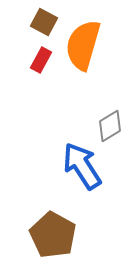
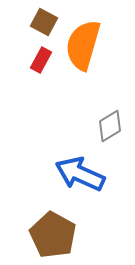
blue arrow: moved 2 px left, 8 px down; rotated 33 degrees counterclockwise
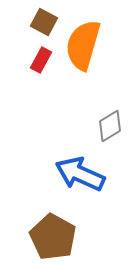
brown pentagon: moved 2 px down
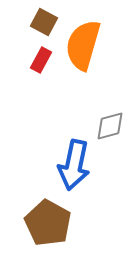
gray diamond: rotated 16 degrees clockwise
blue arrow: moved 6 px left, 9 px up; rotated 102 degrees counterclockwise
brown pentagon: moved 5 px left, 14 px up
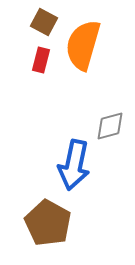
red rectangle: rotated 15 degrees counterclockwise
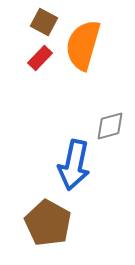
red rectangle: moved 1 px left, 2 px up; rotated 30 degrees clockwise
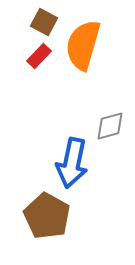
red rectangle: moved 1 px left, 2 px up
blue arrow: moved 2 px left, 2 px up
brown pentagon: moved 1 px left, 7 px up
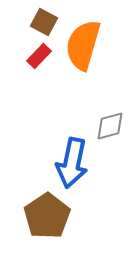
brown pentagon: rotated 9 degrees clockwise
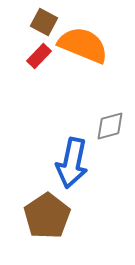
orange semicircle: rotated 96 degrees clockwise
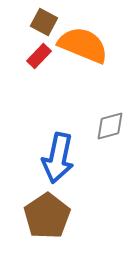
blue arrow: moved 14 px left, 5 px up
